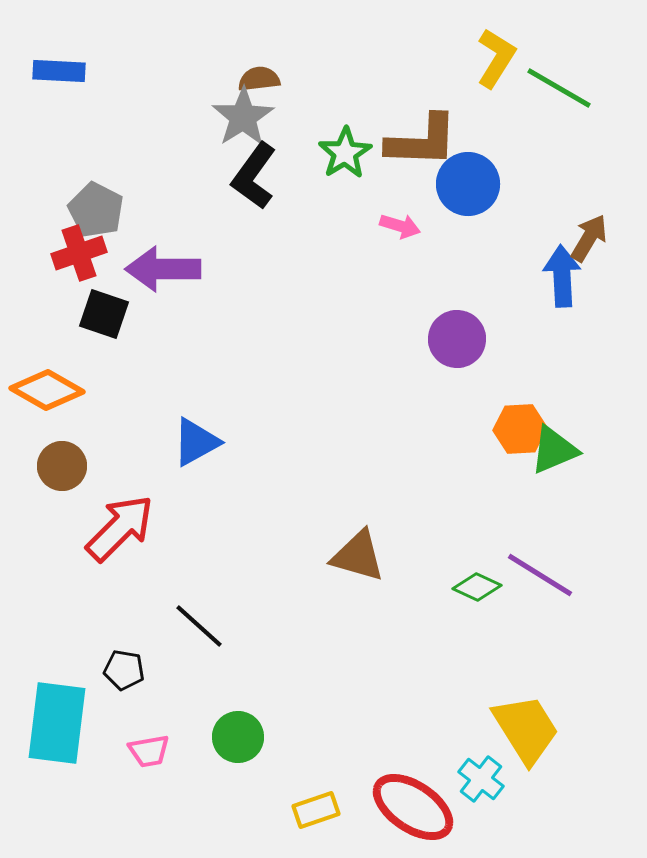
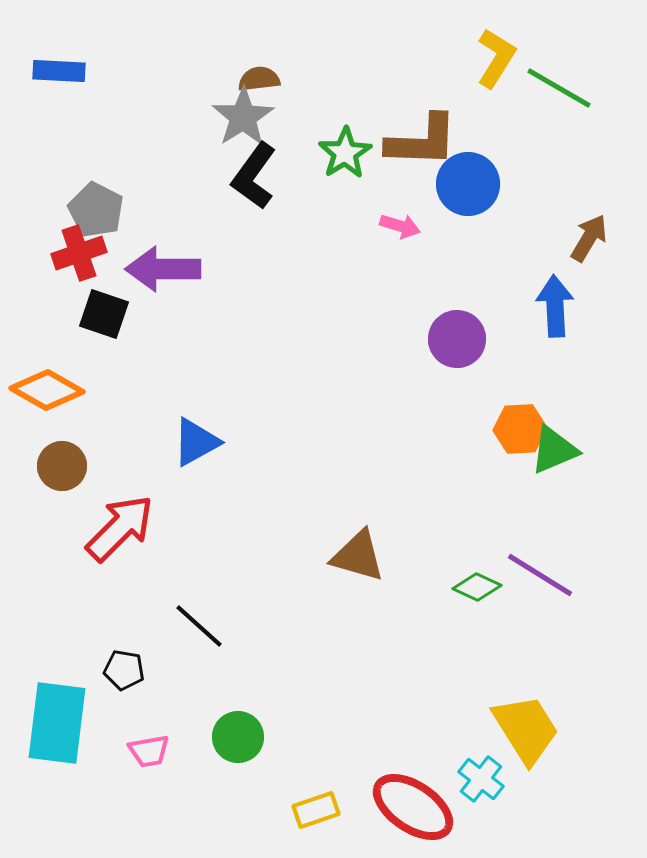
blue arrow: moved 7 px left, 30 px down
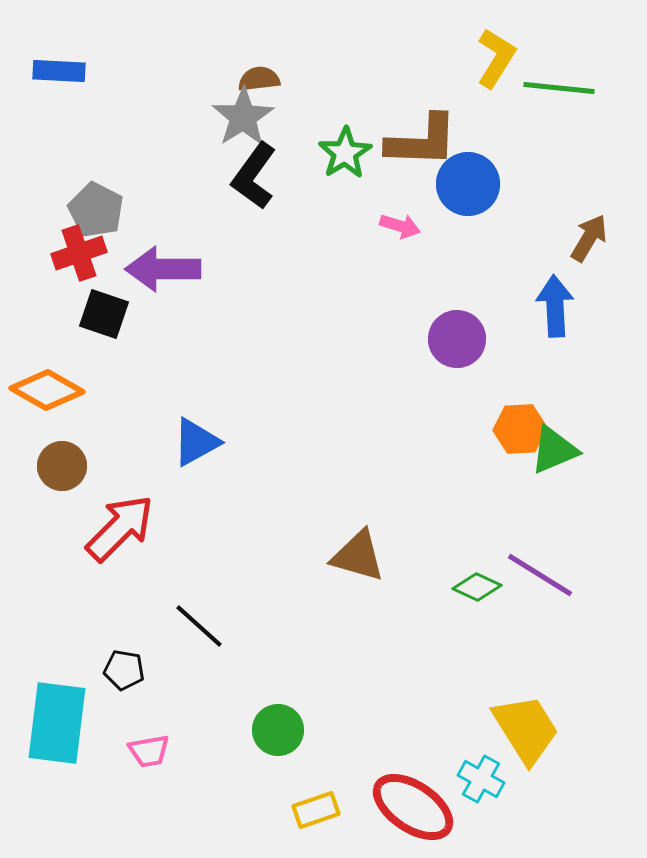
green line: rotated 24 degrees counterclockwise
green circle: moved 40 px right, 7 px up
cyan cross: rotated 9 degrees counterclockwise
